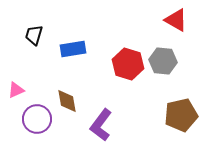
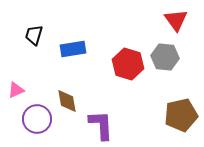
red triangle: rotated 25 degrees clockwise
gray hexagon: moved 2 px right, 4 px up
purple L-shape: rotated 140 degrees clockwise
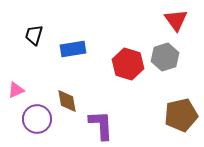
gray hexagon: rotated 24 degrees counterclockwise
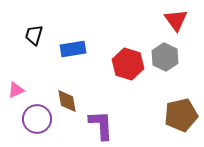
gray hexagon: rotated 16 degrees counterclockwise
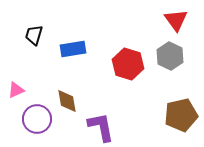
gray hexagon: moved 5 px right, 1 px up
purple L-shape: moved 2 px down; rotated 8 degrees counterclockwise
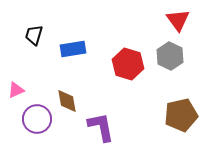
red triangle: moved 2 px right
